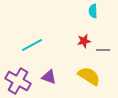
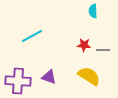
red star: moved 4 px down; rotated 16 degrees clockwise
cyan line: moved 9 px up
purple cross: rotated 25 degrees counterclockwise
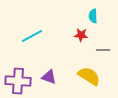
cyan semicircle: moved 5 px down
red star: moved 3 px left, 10 px up
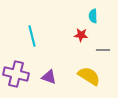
cyan line: rotated 75 degrees counterclockwise
purple cross: moved 2 px left, 7 px up; rotated 10 degrees clockwise
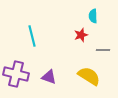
red star: rotated 24 degrees counterclockwise
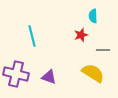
yellow semicircle: moved 4 px right, 3 px up
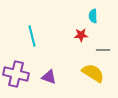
red star: rotated 16 degrees clockwise
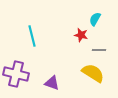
cyan semicircle: moved 2 px right, 3 px down; rotated 32 degrees clockwise
red star: rotated 16 degrees clockwise
gray line: moved 4 px left
purple triangle: moved 3 px right, 6 px down
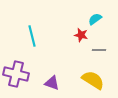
cyan semicircle: rotated 24 degrees clockwise
yellow semicircle: moved 7 px down
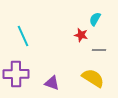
cyan semicircle: rotated 24 degrees counterclockwise
cyan line: moved 9 px left; rotated 10 degrees counterclockwise
purple cross: rotated 15 degrees counterclockwise
yellow semicircle: moved 2 px up
